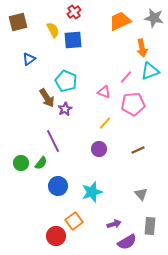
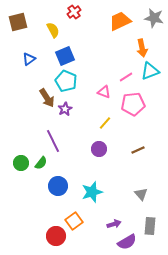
blue square: moved 8 px left, 16 px down; rotated 18 degrees counterclockwise
pink line: rotated 16 degrees clockwise
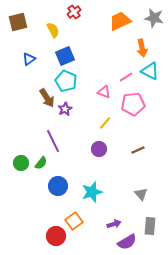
cyan triangle: rotated 48 degrees clockwise
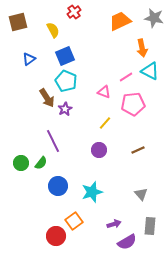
purple circle: moved 1 px down
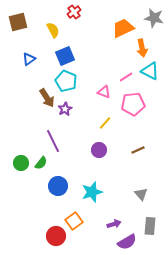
orange trapezoid: moved 3 px right, 7 px down
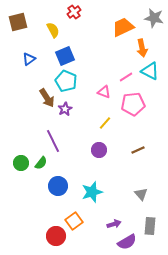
orange trapezoid: moved 1 px up
